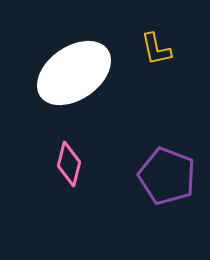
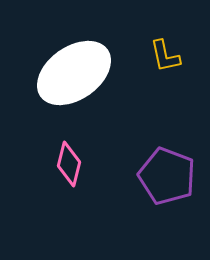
yellow L-shape: moved 9 px right, 7 px down
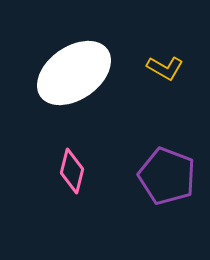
yellow L-shape: moved 12 px down; rotated 48 degrees counterclockwise
pink diamond: moved 3 px right, 7 px down
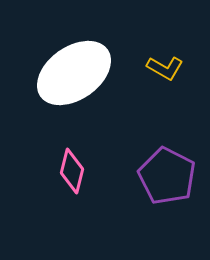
purple pentagon: rotated 6 degrees clockwise
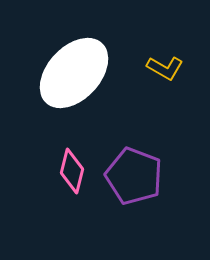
white ellipse: rotated 12 degrees counterclockwise
purple pentagon: moved 33 px left; rotated 6 degrees counterclockwise
